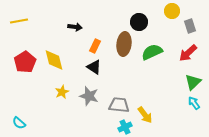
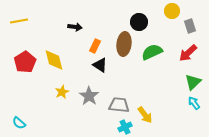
black triangle: moved 6 px right, 2 px up
gray star: rotated 18 degrees clockwise
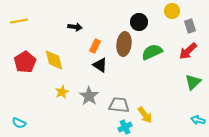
red arrow: moved 2 px up
cyan arrow: moved 4 px right, 17 px down; rotated 40 degrees counterclockwise
cyan semicircle: rotated 16 degrees counterclockwise
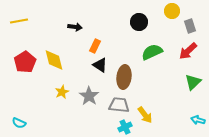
brown ellipse: moved 33 px down
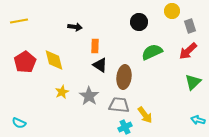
orange rectangle: rotated 24 degrees counterclockwise
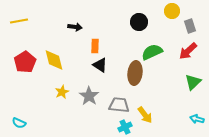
brown ellipse: moved 11 px right, 4 px up
cyan arrow: moved 1 px left, 1 px up
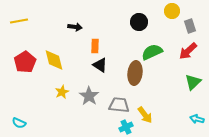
cyan cross: moved 1 px right
